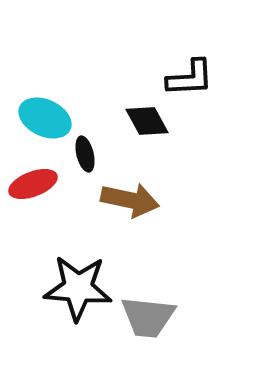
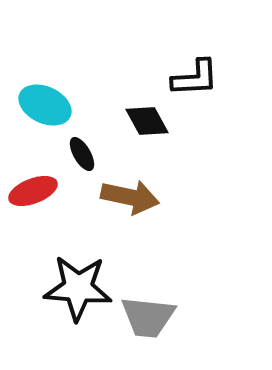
black L-shape: moved 5 px right
cyan ellipse: moved 13 px up
black ellipse: moved 3 px left; rotated 16 degrees counterclockwise
red ellipse: moved 7 px down
brown arrow: moved 3 px up
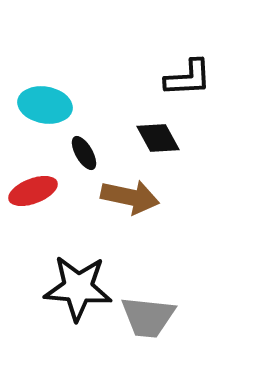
black L-shape: moved 7 px left
cyan ellipse: rotated 15 degrees counterclockwise
black diamond: moved 11 px right, 17 px down
black ellipse: moved 2 px right, 1 px up
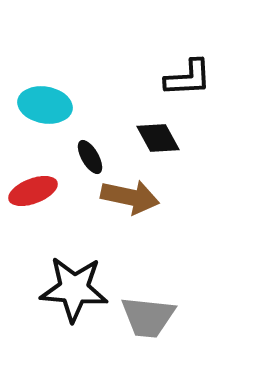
black ellipse: moved 6 px right, 4 px down
black star: moved 4 px left, 1 px down
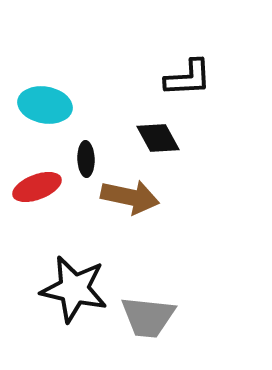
black ellipse: moved 4 px left, 2 px down; rotated 28 degrees clockwise
red ellipse: moved 4 px right, 4 px up
black star: rotated 8 degrees clockwise
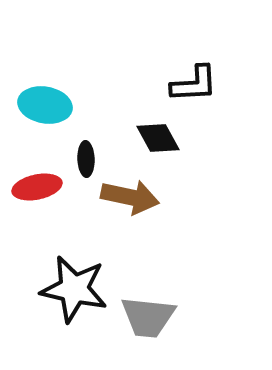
black L-shape: moved 6 px right, 6 px down
red ellipse: rotated 9 degrees clockwise
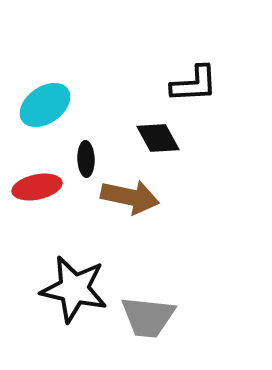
cyan ellipse: rotated 45 degrees counterclockwise
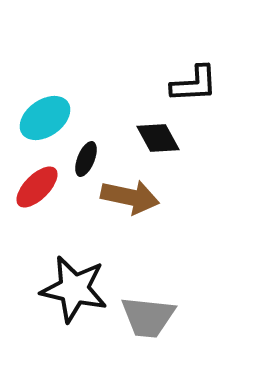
cyan ellipse: moved 13 px down
black ellipse: rotated 24 degrees clockwise
red ellipse: rotated 33 degrees counterclockwise
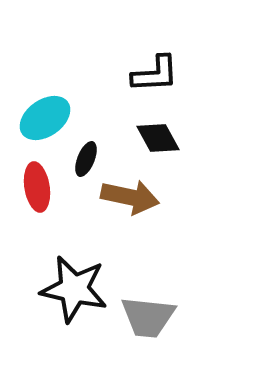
black L-shape: moved 39 px left, 10 px up
red ellipse: rotated 54 degrees counterclockwise
